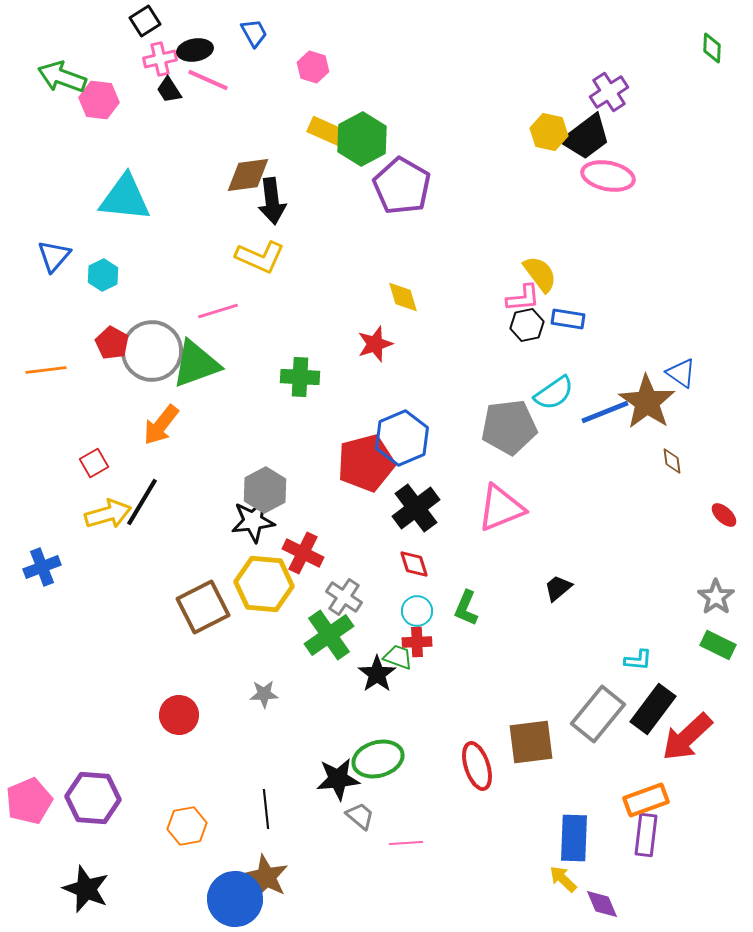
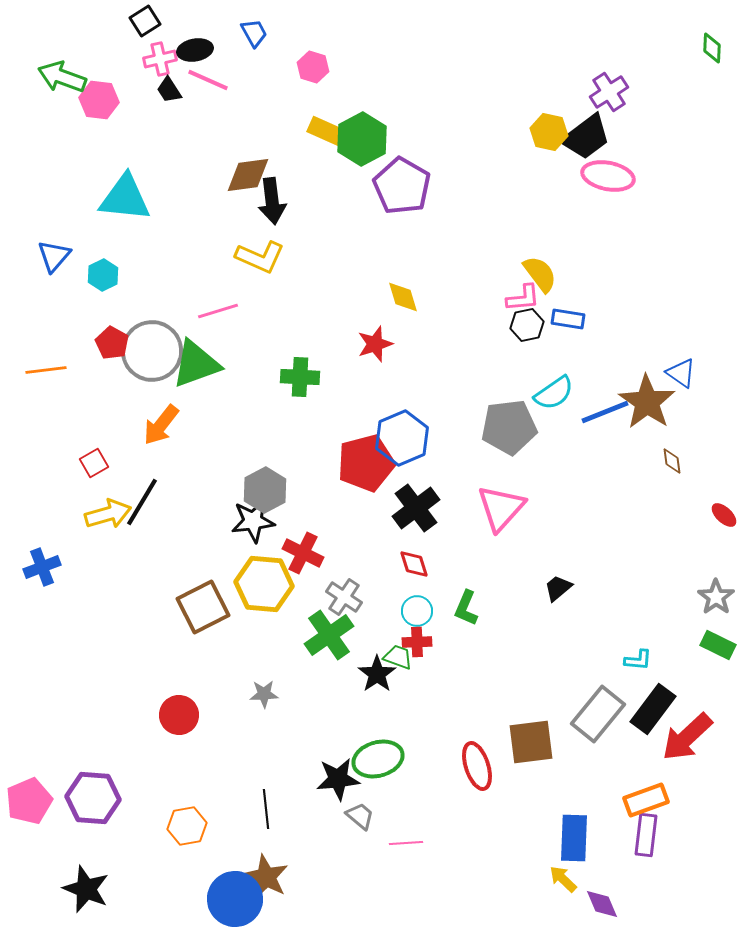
pink triangle at (501, 508): rotated 26 degrees counterclockwise
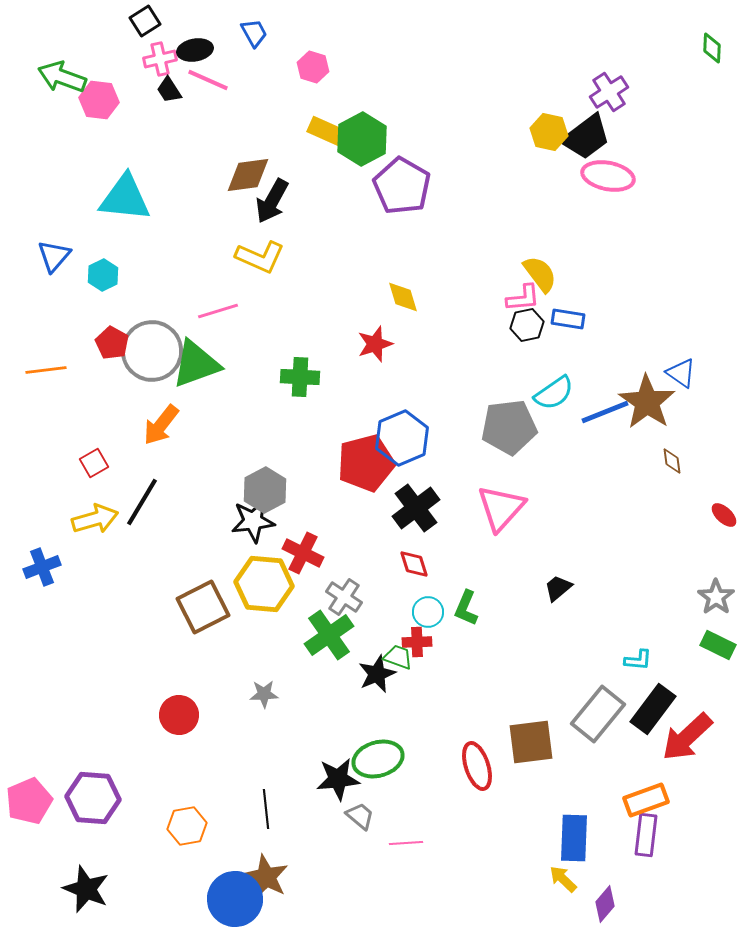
black arrow at (272, 201): rotated 36 degrees clockwise
yellow arrow at (108, 514): moved 13 px left, 5 px down
cyan circle at (417, 611): moved 11 px right, 1 px down
black star at (377, 674): rotated 12 degrees clockwise
purple diamond at (602, 904): moved 3 px right; rotated 63 degrees clockwise
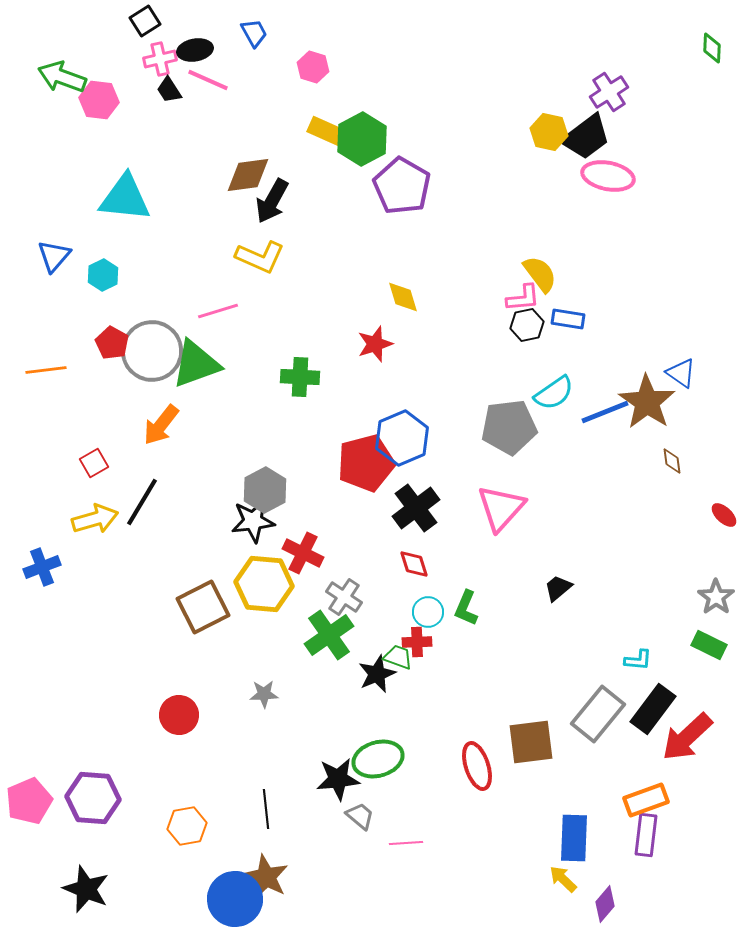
green rectangle at (718, 645): moved 9 px left
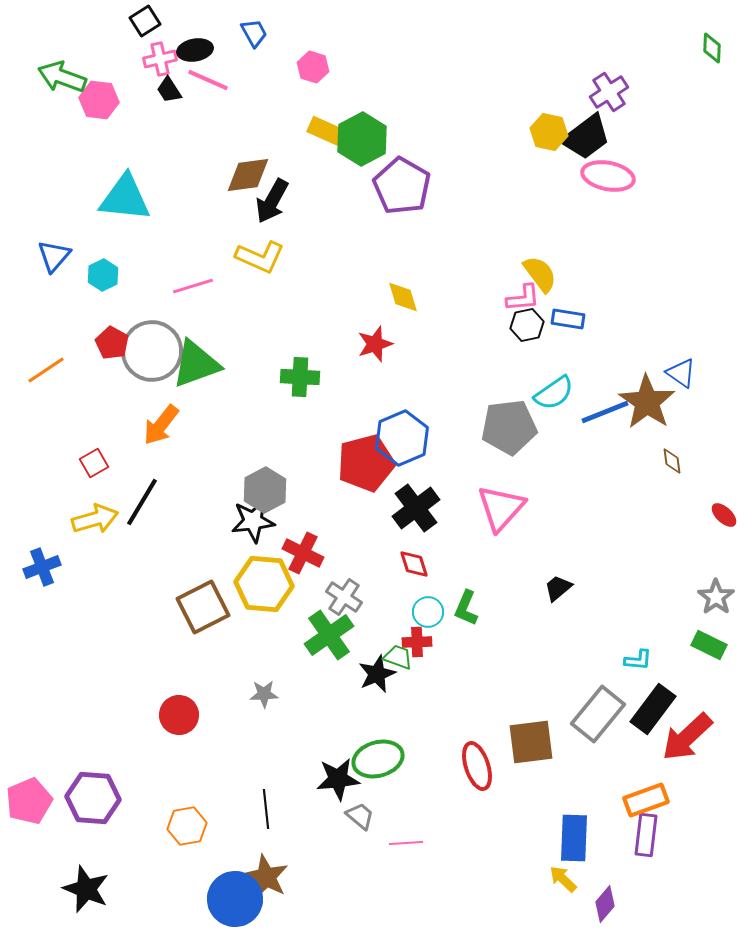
pink line at (218, 311): moved 25 px left, 25 px up
orange line at (46, 370): rotated 27 degrees counterclockwise
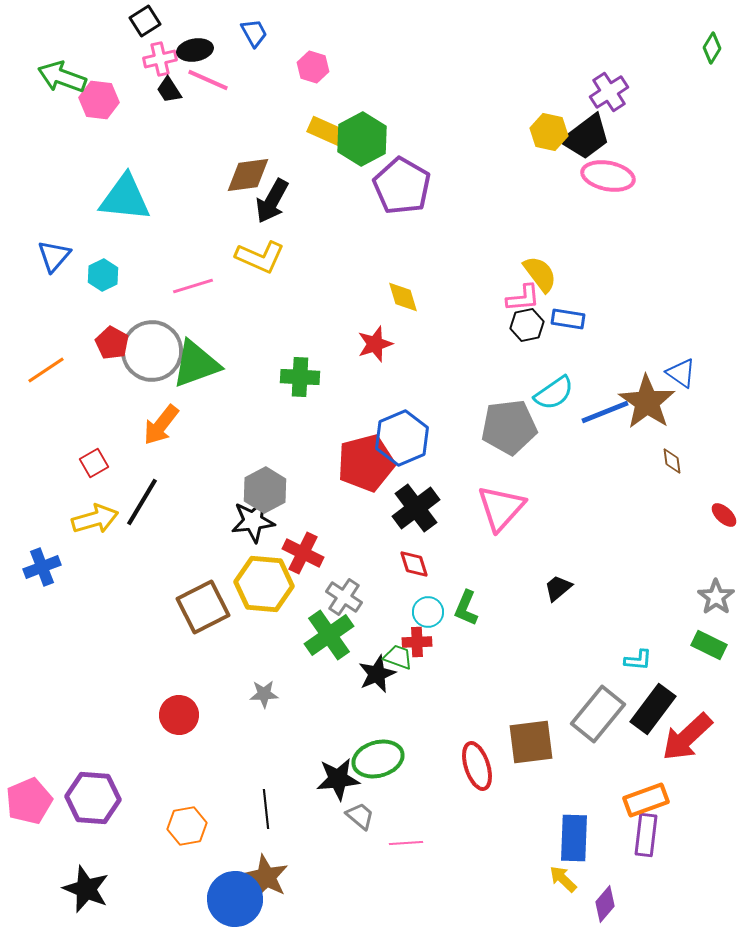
green diamond at (712, 48): rotated 28 degrees clockwise
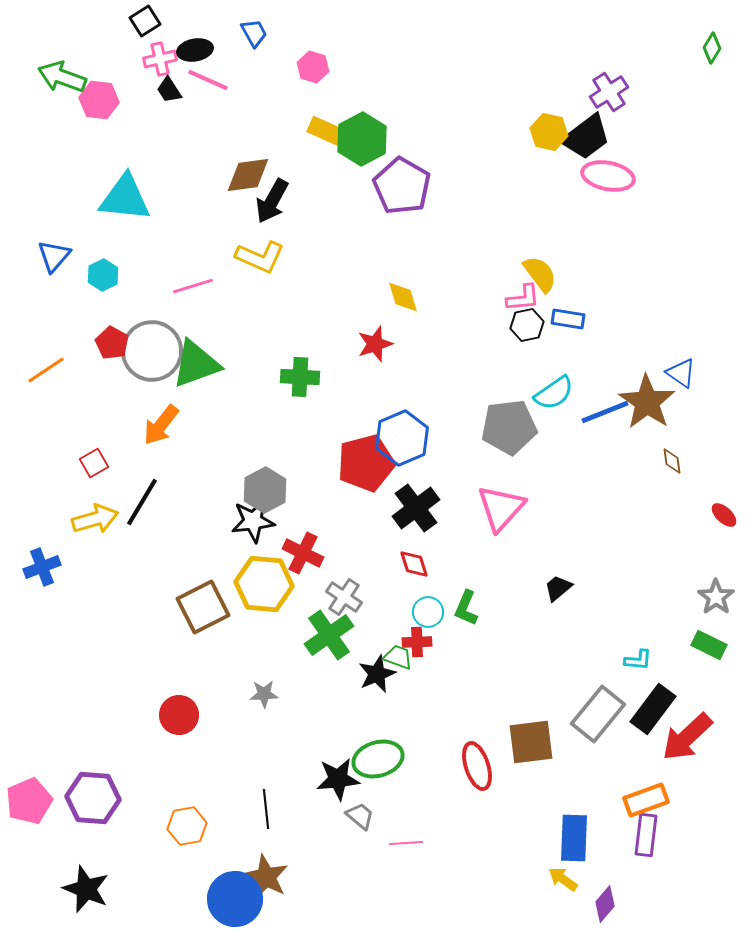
yellow arrow at (563, 879): rotated 8 degrees counterclockwise
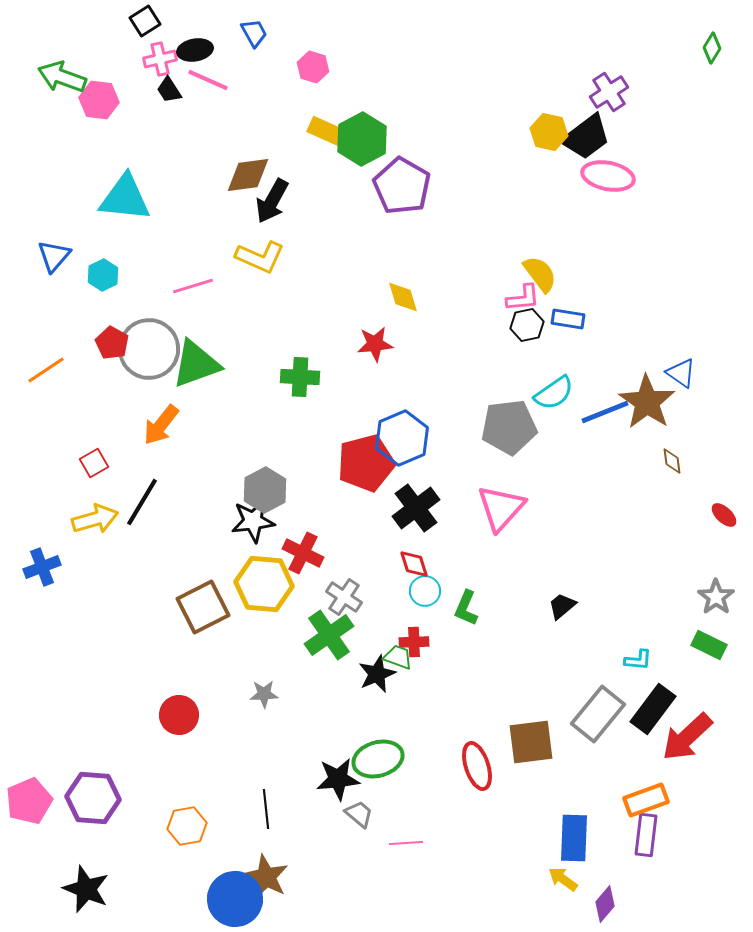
red star at (375, 344): rotated 12 degrees clockwise
gray circle at (152, 351): moved 3 px left, 2 px up
black trapezoid at (558, 588): moved 4 px right, 18 px down
cyan circle at (428, 612): moved 3 px left, 21 px up
red cross at (417, 642): moved 3 px left
gray trapezoid at (360, 816): moved 1 px left, 2 px up
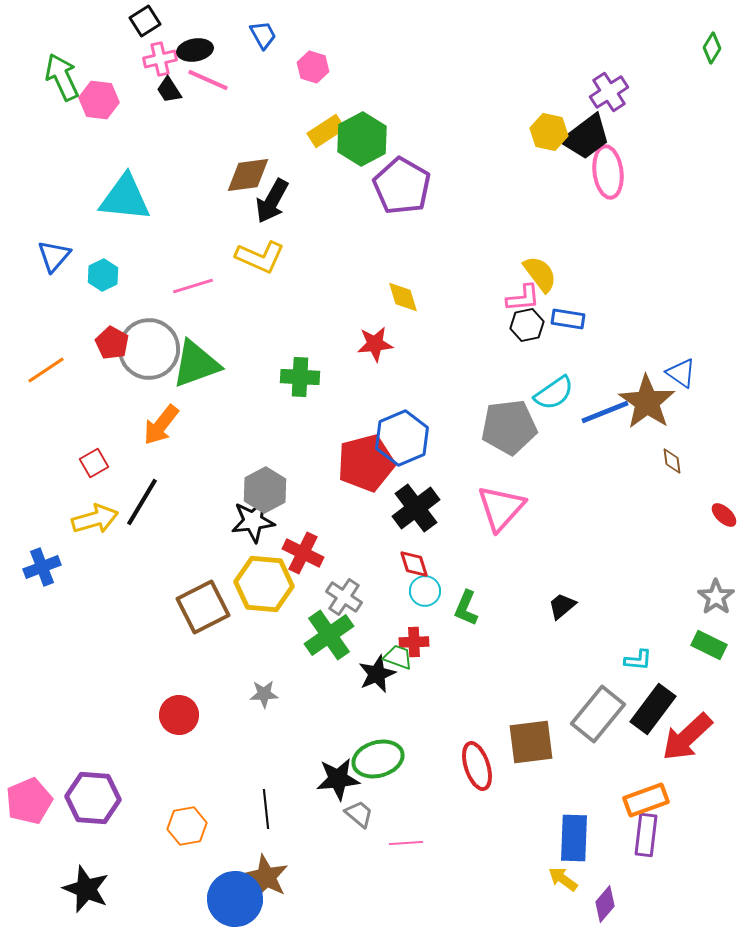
blue trapezoid at (254, 33): moved 9 px right, 2 px down
green arrow at (62, 77): rotated 45 degrees clockwise
yellow rectangle at (326, 131): rotated 57 degrees counterclockwise
pink ellipse at (608, 176): moved 4 px up; rotated 72 degrees clockwise
